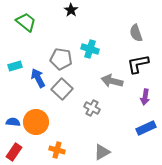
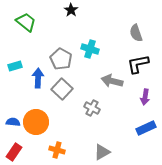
gray pentagon: rotated 20 degrees clockwise
blue arrow: rotated 30 degrees clockwise
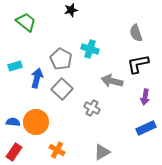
black star: rotated 24 degrees clockwise
blue arrow: moved 1 px left; rotated 12 degrees clockwise
orange cross: rotated 14 degrees clockwise
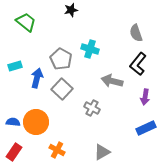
black L-shape: rotated 40 degrees counterclockwise
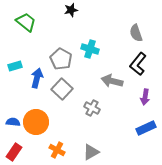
gray triangle: moved 11 px left
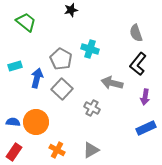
gray arrow: moved 2 px down
gray triangle: moved 2 px up
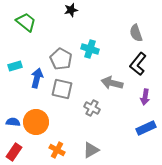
gray square: rotated 30 degrees counterclockwise
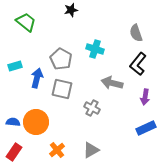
cyan cross: moved 5 px right
orange cross: rotated 21 degrees clockwise
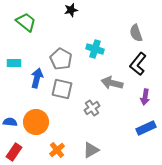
cyan rectangle: moved 1 px left, 3 px up; rotated 16 degrees clockwise
gray cross: rotated 28 degrees clockwise
blue semicircle: moved 3 px left
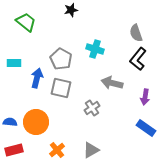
black L-shape: moved 5 px up
gray square: moved 1 px left, 1 px up
blue rectangle: rotated 60 degrees clockwise
red rectangle: moved 2 px up; rotated 42 degrees clockwise
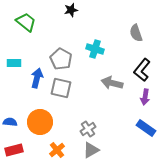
black L-shape: moved 4 px right, 11 px down
gray cross: moved 4 px left, 21 px down
orange circle: moved 4 px right
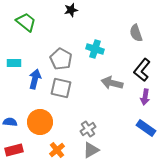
blue arrow: moved 2 px left, 1 px down
